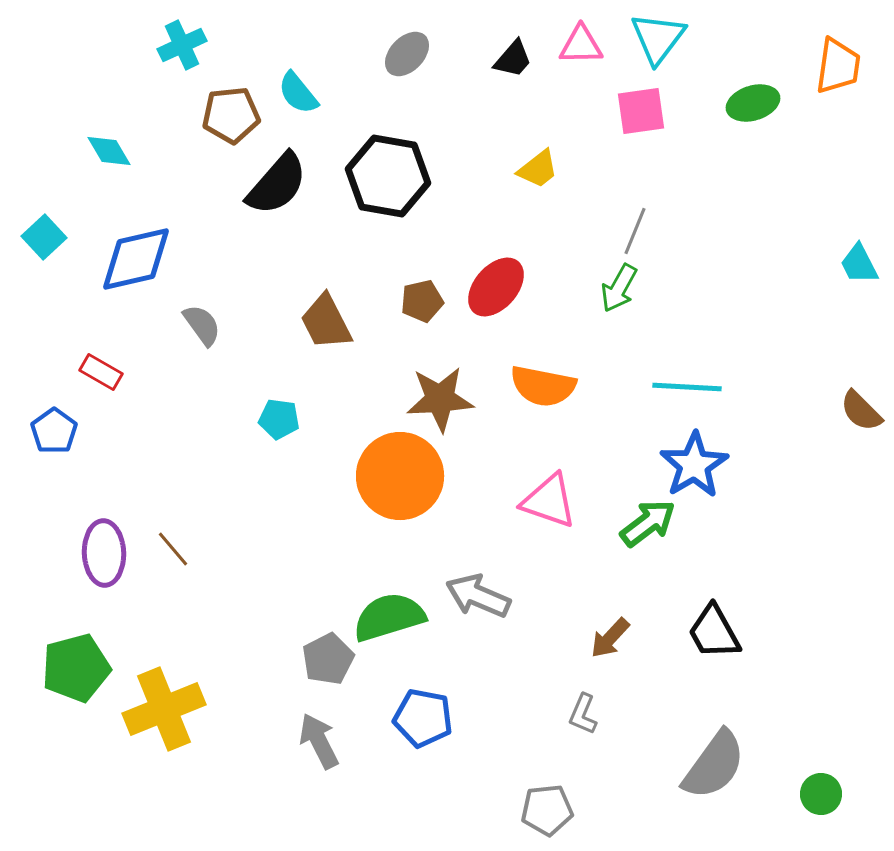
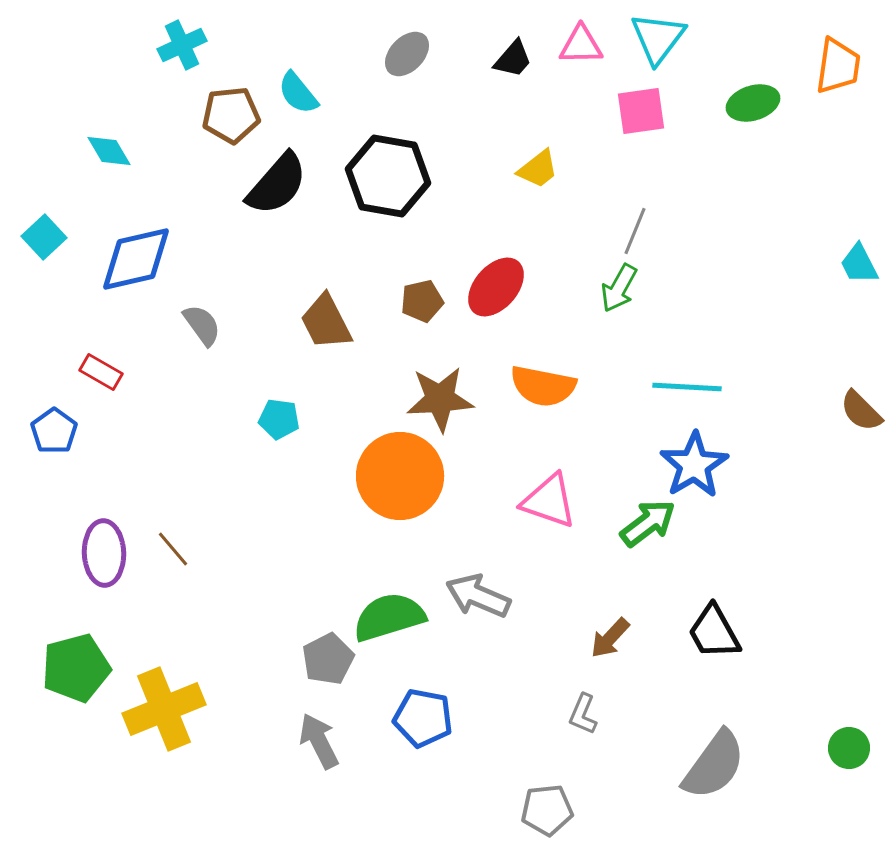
green circle at (821, 794): moved 28 px right, 46 px up
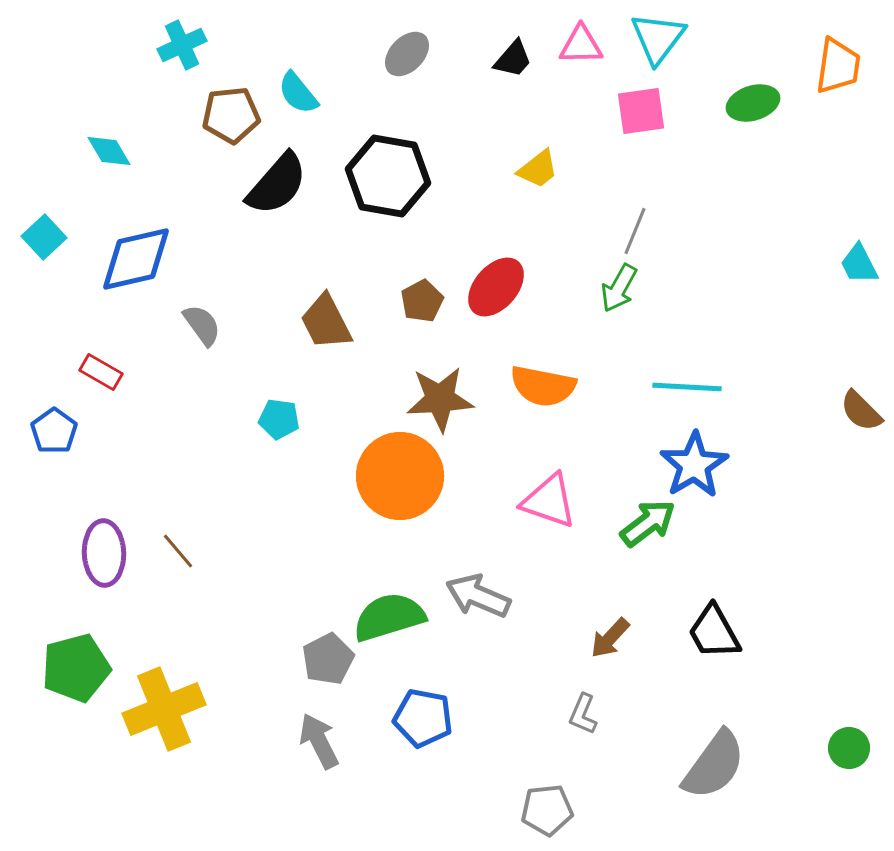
brown pentagon at (422, 301): rotated 15 degrees counterclockwise
brown line at (173, 549): moved 5 px right, 2 px down
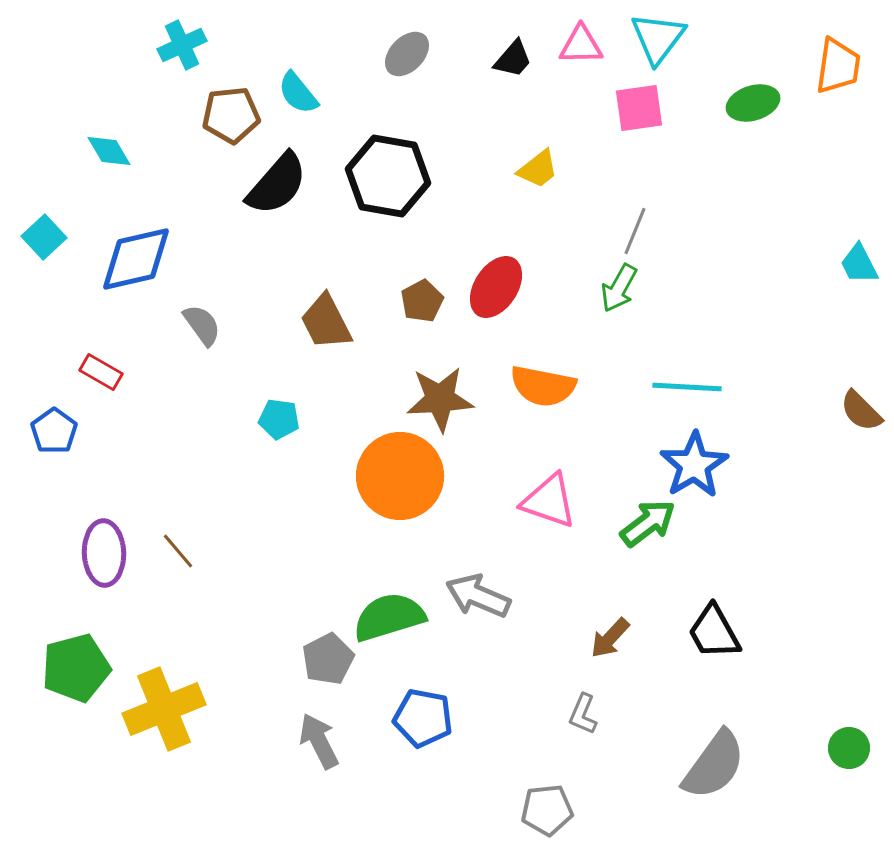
pink square at (641, 111): moved 2 px left, 3 px up
red ellipse at (496, 287): rotated 8 degrees counterclockwise
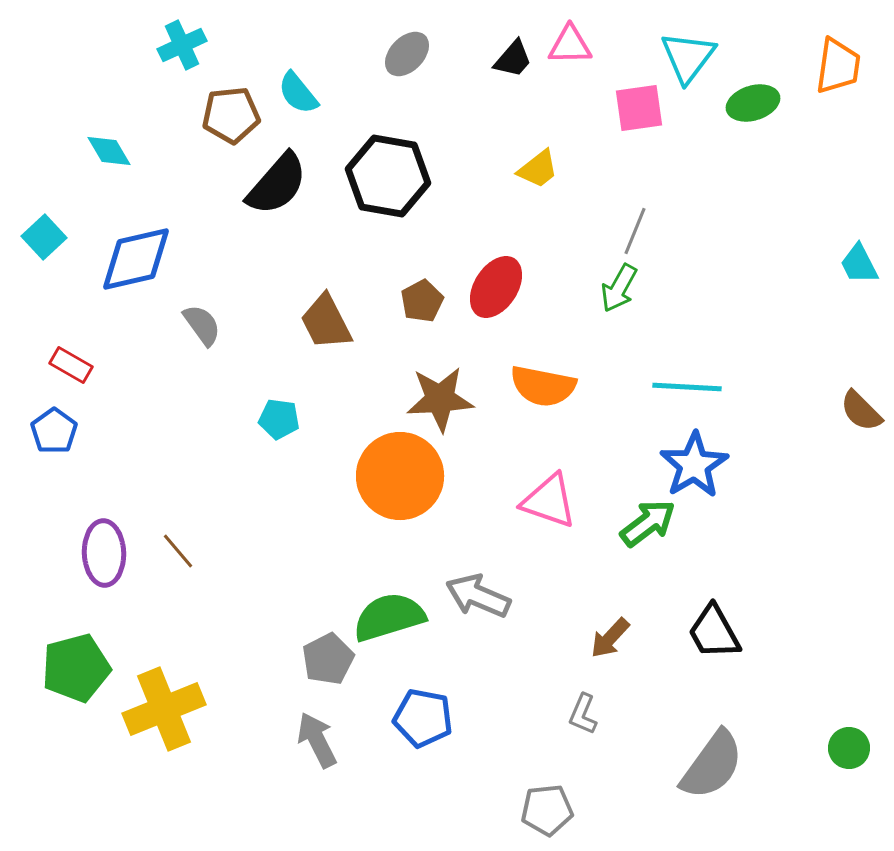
cyan triangle at (658, 38): moved 30 px right, 19 px down
pink triangle at (581, 45): moved 11 px left
red rectangle at (101, 372): moved 30 px left, 7 px up
gray arrow at (319, 741): moved 2 px left, 1 px up
gray semicircle at (714, 765): moved 2 px left
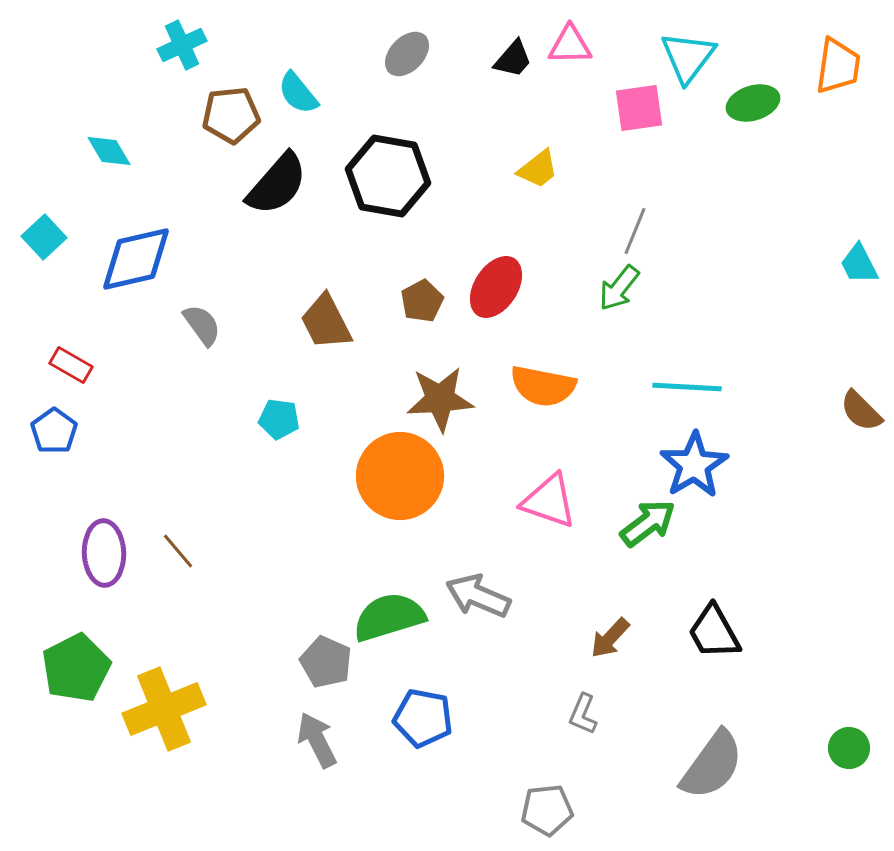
green arrow at (619, 288): rotated 9 degrees clockwise
gray pentagon at (328, 659): moved 2 px left, 3 px down; rotated 21 degrees counterclockwise
green pentagon at (76, 668): rotated 12 degrees counterclockwise
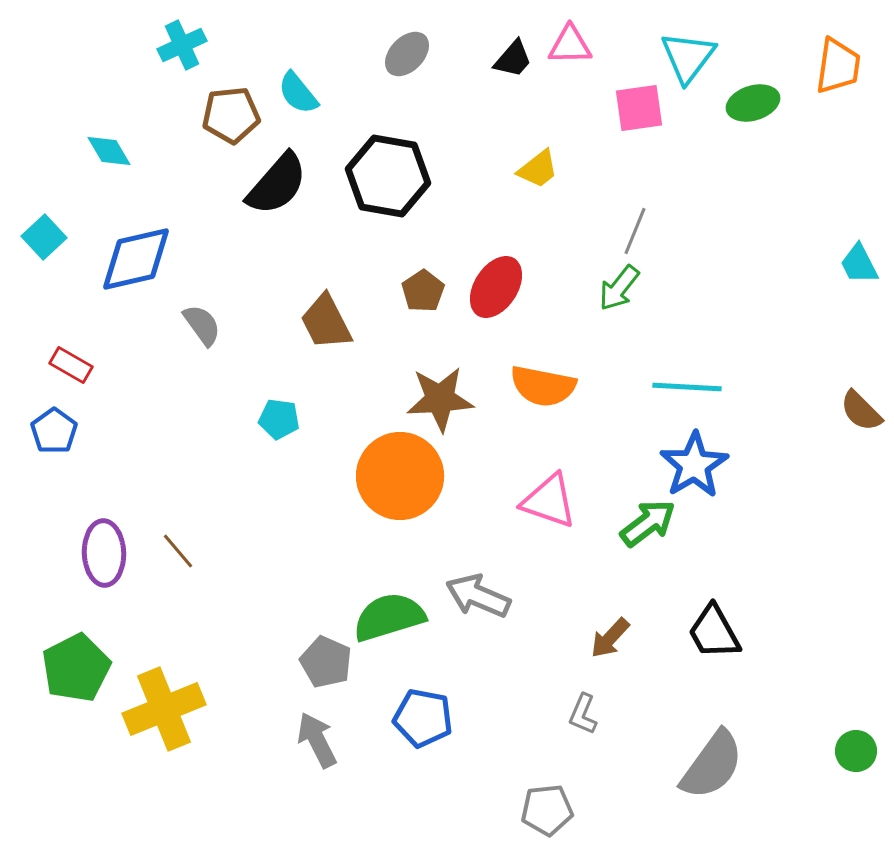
brown pentagon at (422, 301): moved 1 px right, 10 px up; rotated 6 degrees counterclockwise
green circle at (849, 748): moved 7 px right, 3 px down
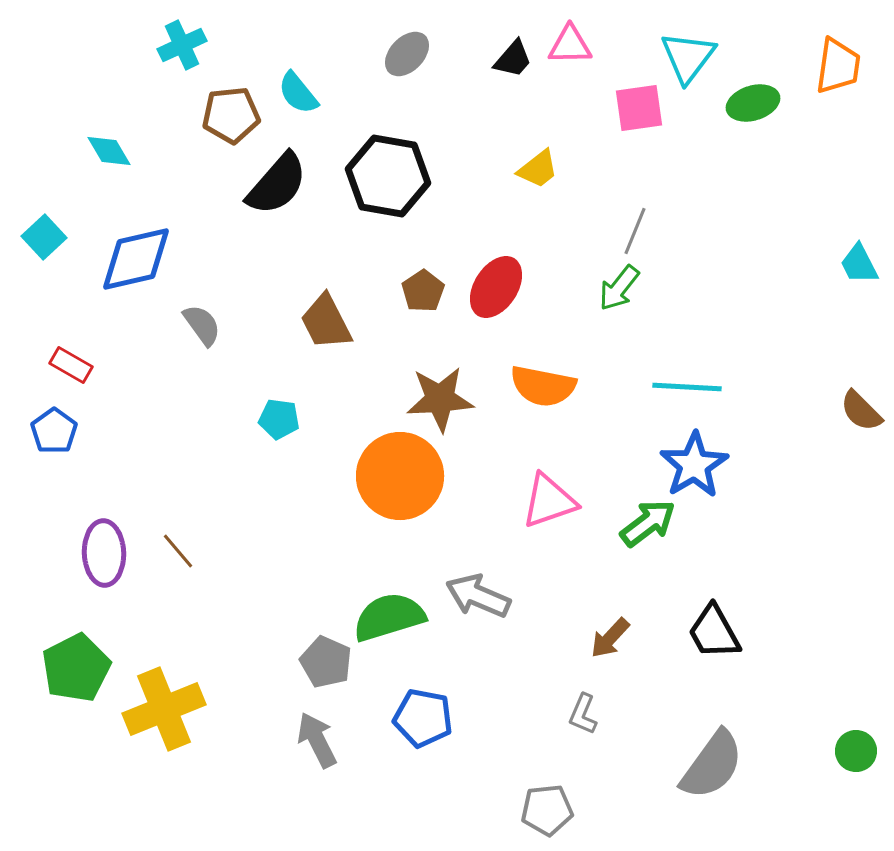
pink triangle at (549, 501): rotated 38 degrees counterclockwise
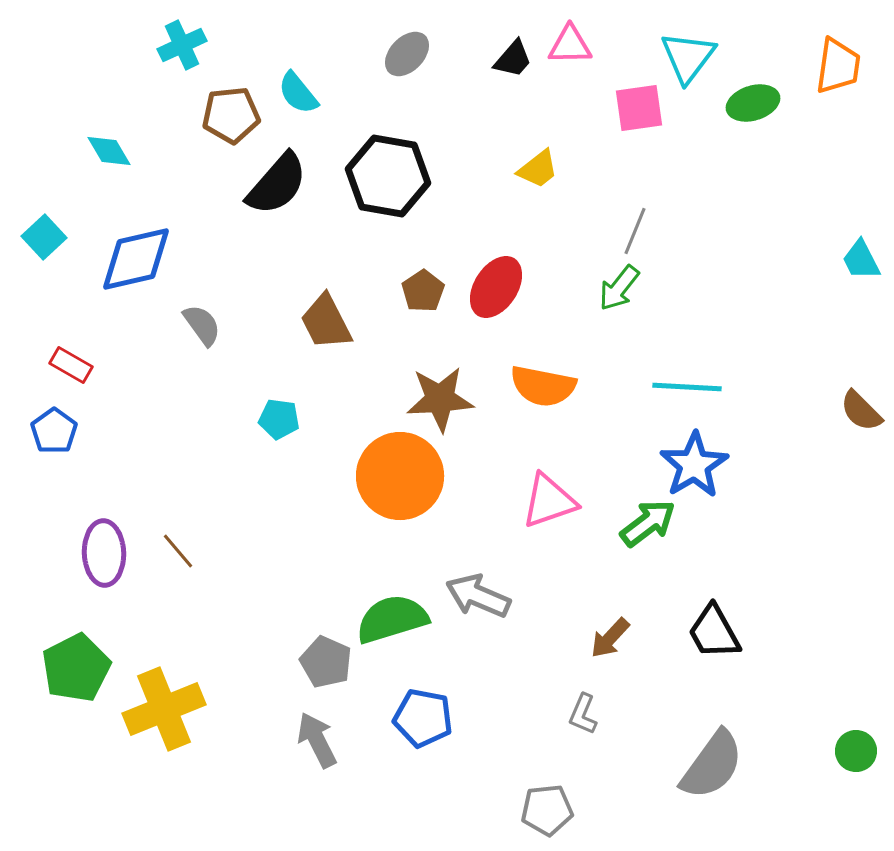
cyan trapezoid at (859, 264): moved 2 px right, 4 px up
green semicircle at (389, 617): moved 3 px right, 2 px down
